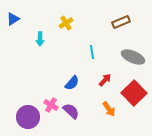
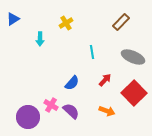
brown rectangle: rotated 24 degrees counterclockwise
orange arrow: moved 2 px left, 2 px down; rotated 35 degrees counterclockwise
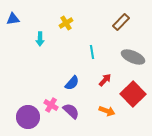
blue triangle: rotated 24 degrees clockwise
red square: moved 1 px left, 1 px down
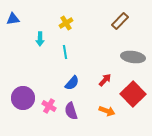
brown rectangle: moved 1 px left, 1 px up
cyan line: moved 27 px left
gray ellipse: rotated 15 degrees counterclockwise
pink cross: moved 2 px left, 1 px down
purple semicircle: rotated 150 degrees counterclockwise
purple circle: moved 5 px left, 19 px up
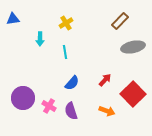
gray ellipse: moved 10 px up; rotated 20 degrees counterclockwise
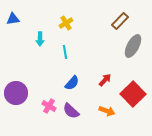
gray ellipse: moved 1 px up; rotated 50 degrees counterclockwise
purple circle: moved 7 px left, 5 px up
purple semicircle: rotated 30 degrees counterclockwise
